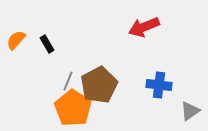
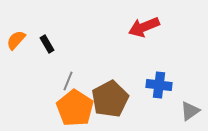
brown pentagon: moved 11 px right, 14 px down
orange pentagon: moved 2 px right
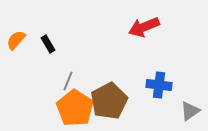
black rectangle: moved 1 px right
brown pentagon: moved 1 px left, 2 px down
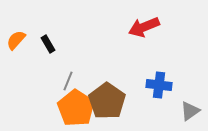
brown pentagon: moved 2 px left; rotated 9 degrees counterclockwise
orange pentagon: moved 1 px right
